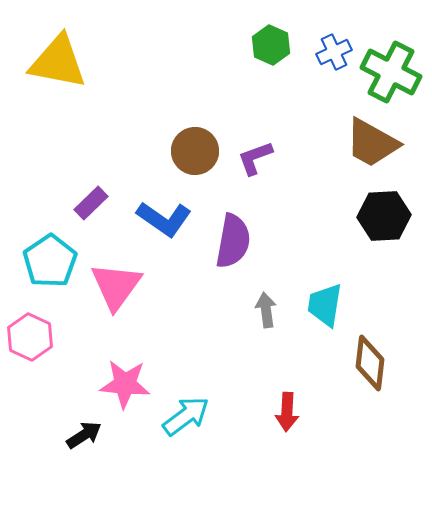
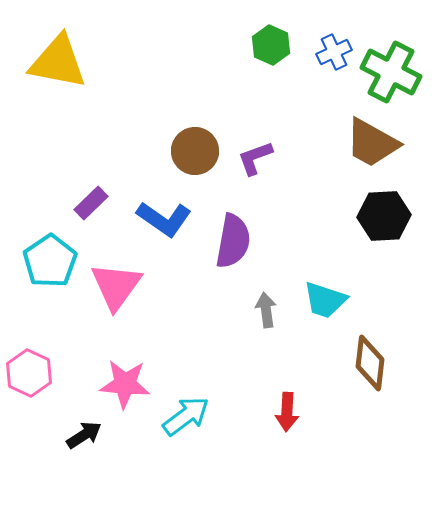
cyan trapezoid: moved 5 px up; rotated 81 degrees counterclockwise
pink hexagon: moved 1 px left, 36 px down
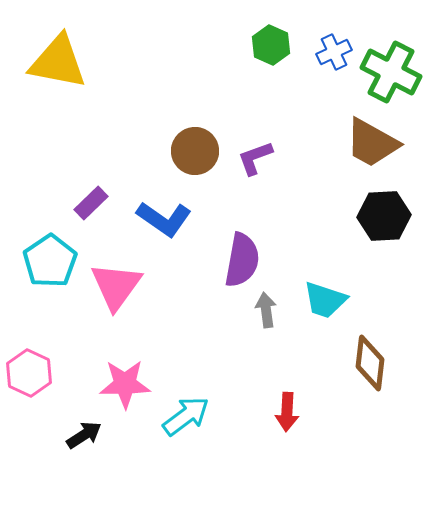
purple semicircle: moved 9 px right, 19 px down
pink star: rotated 6 degrees counterclockwise
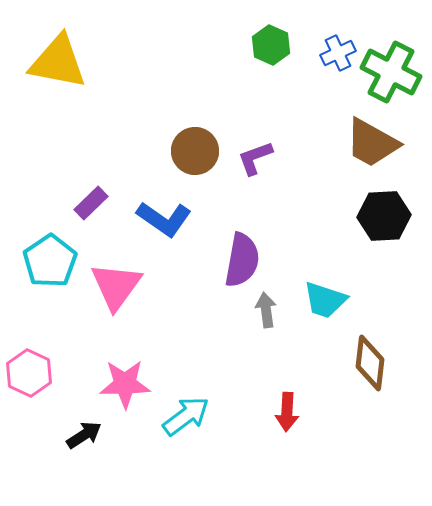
blue cross: moved 4 px right, 1 px down
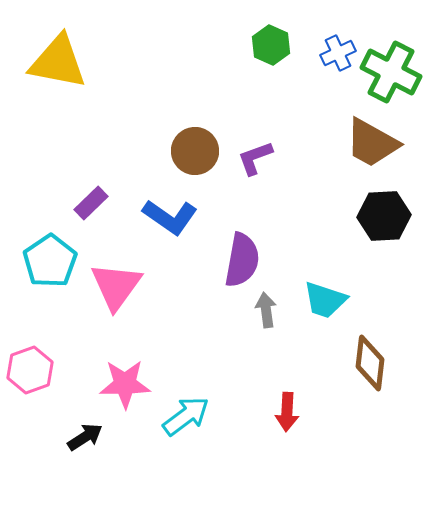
blue L-shape: moved 6 px right, 2 px up
pink hexagon: moved 1 px right, 3 px up; rotated 15 degrees clockwise
black arrow: moved 1 px right, 2 px down
